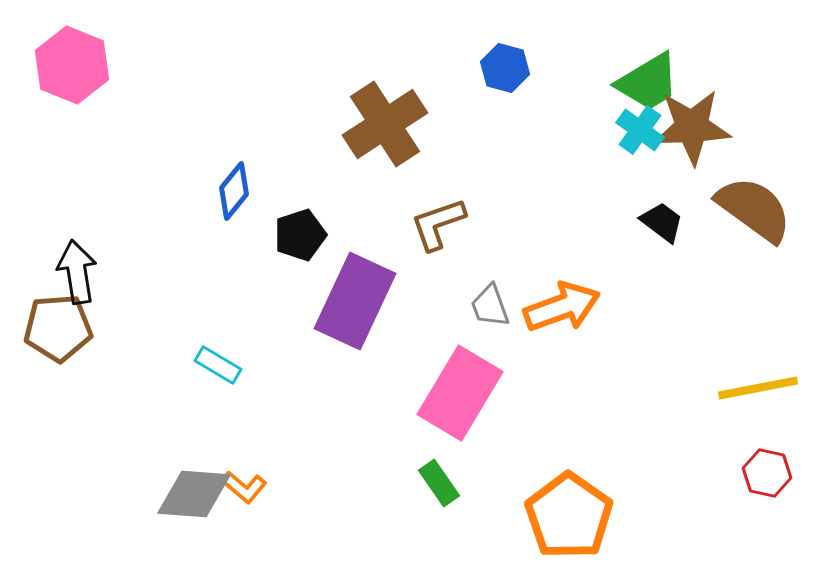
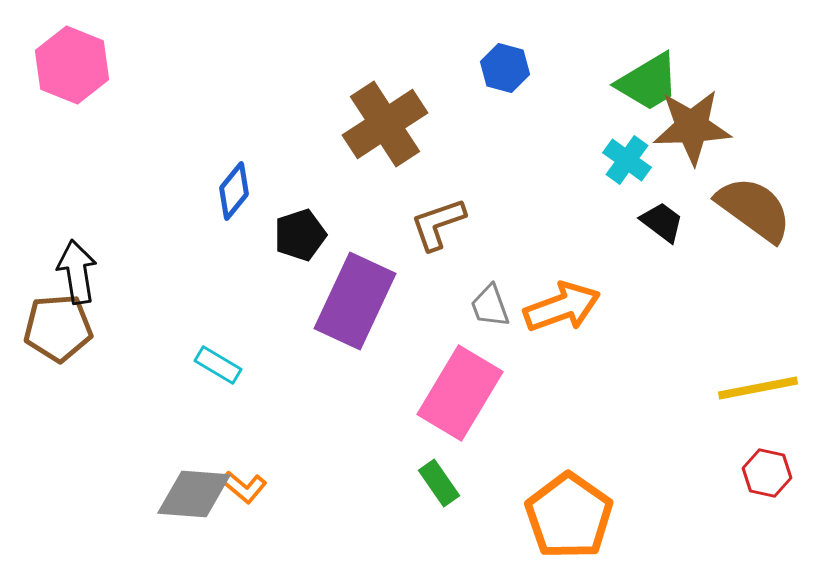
cyan cross: moved 13 px left, 30 px down
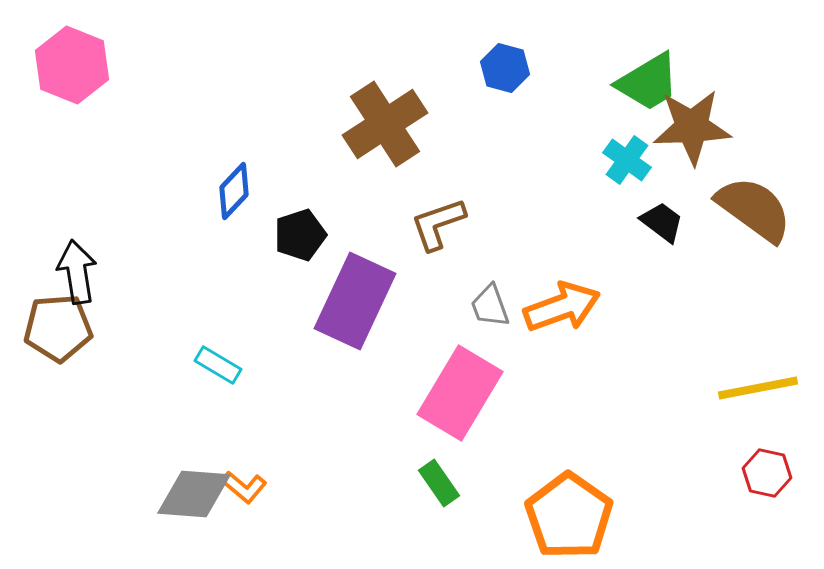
blue diamond: rotated 4 degrees clockwise
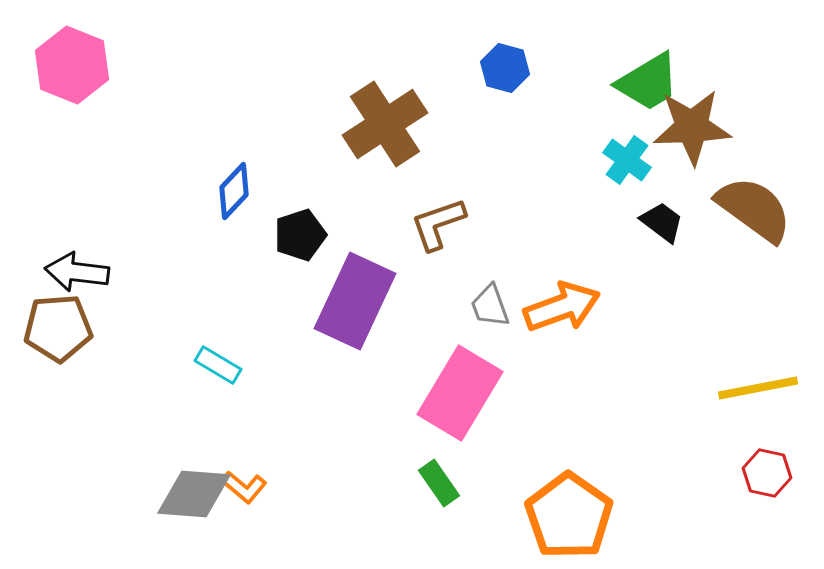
black arrow: rotated 74 degrees counterclockwise
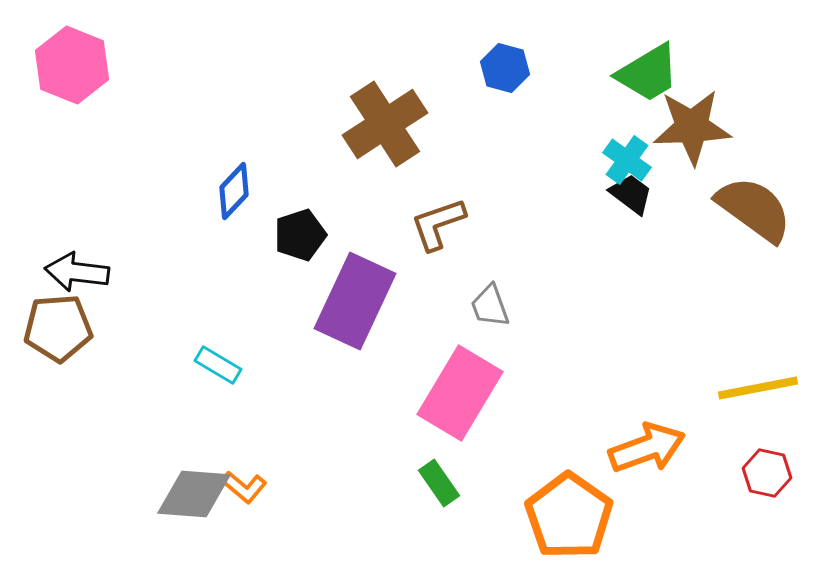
green trapezoid: moved 9 px up
black trapezoid: moved 31 px left, 28 px up
orange arrow: moved 85 px right, 141 px down
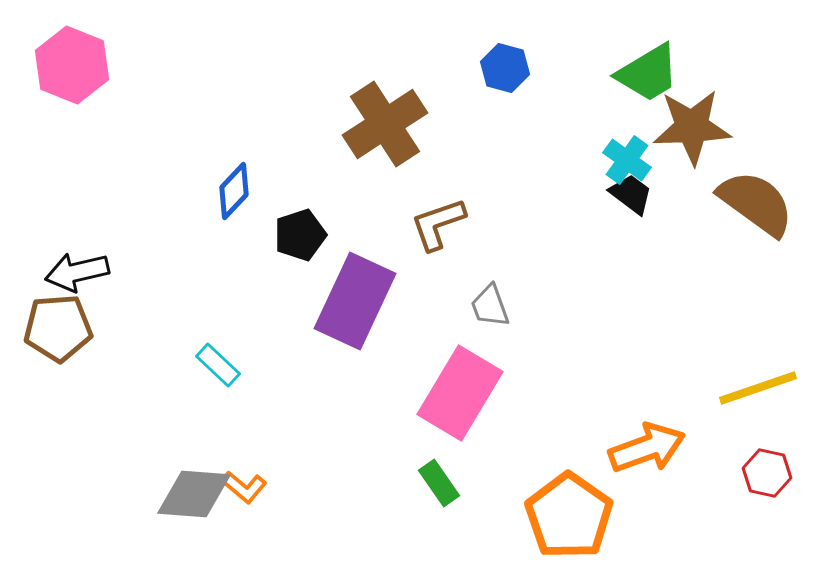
brown semicircle: moved 2 px right, 6 px up
black arrow: rotated 20 degrees counterclockwise
cyan rectangle: rotated 12 degrees clockwise
yellow line: rotated 8 degrees counterclockwise
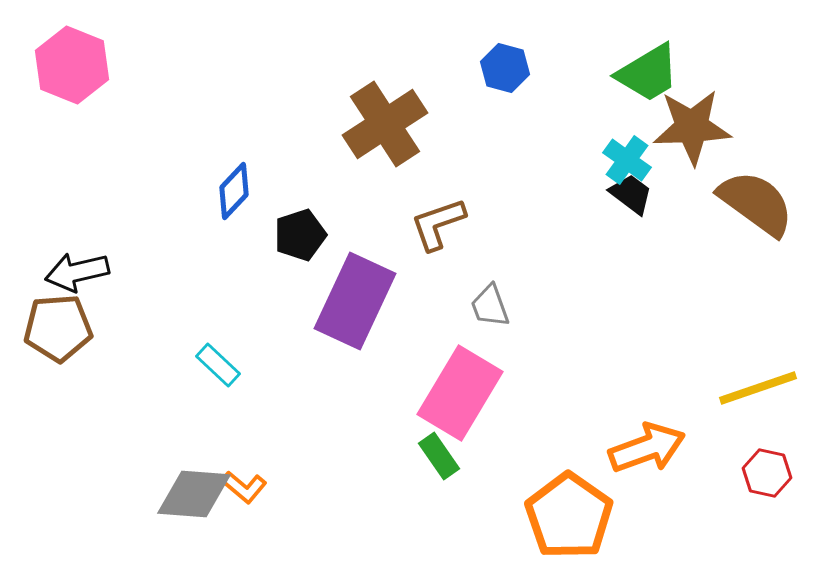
green rectangle: moved 27 px up
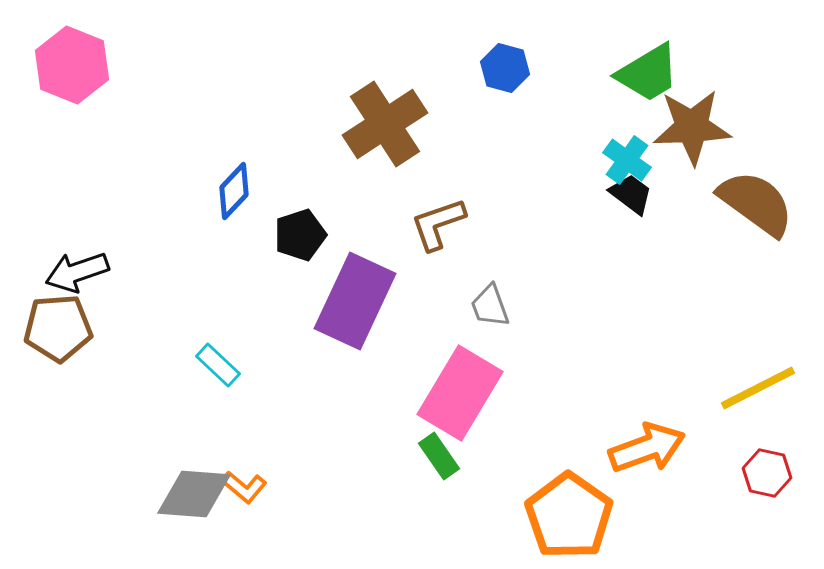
black arrow: rotated 6 degrees counterclockwise
yellow line: rotated 8 degrees counterclockwise
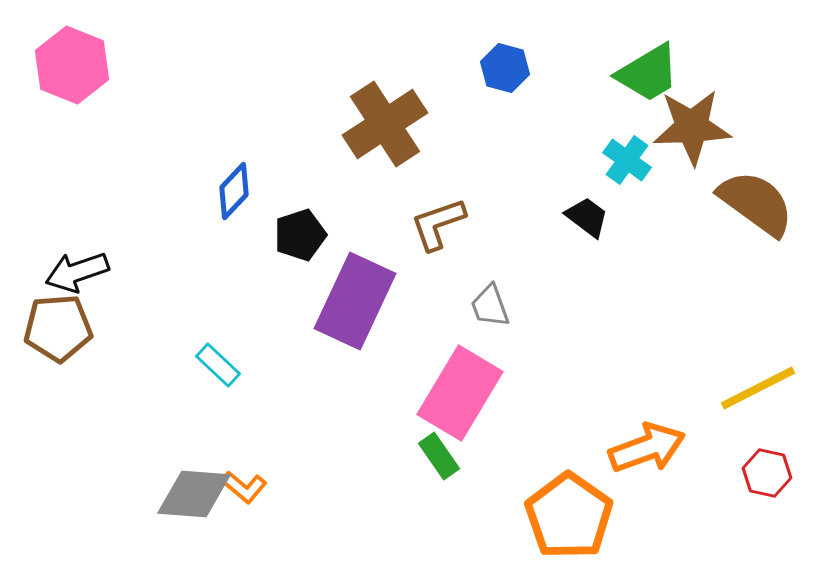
black trapezoid: moved 44 px left, 23 px down
